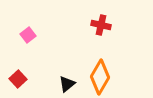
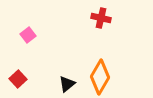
red cross: moved 7 px up
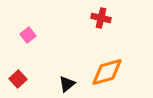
orange diamond: moved 7 px right, 5 px up; rotated 44 degrees clockwise
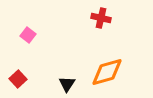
pink square: rotated 14 degrees counterclockwise
black triangle: rotated 18 degrees counterclockwise
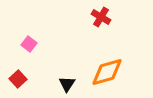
red cross: moved 1 px up; rotated 18 degrees clockwise
pink square: moved 1 px right, 9 px down
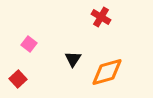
black triangle: moved 6 px right, 25 px up
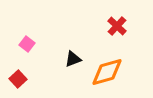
red cross: moved 16 px right, 9 px down; rotated 12 degrees clockwise
pink square: moved 2 px left
black triangle: rotated 36 degrees clockwise
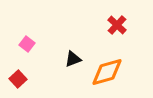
red cross: moved 1 px up
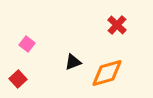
black triangle: moved 3 px down
orange diamond: moved 1 px down
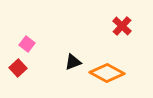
red cross: moved 5 px right, 1 px down
orange diamond: rotated 44 degrees clockwise
red square: moved 11 px up
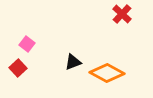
red cross: moved 12 px up
